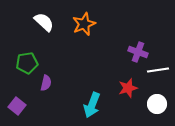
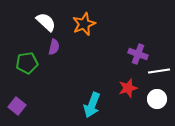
white semicircle: moved 2 px right
purple cross: moved 2 px down
white line: moved 1 px right, 1 px down
purple semicircle: moved 8 px right, 36 px up
white circle: moved 5 px up
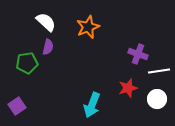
orange star: moved 4 px right, 3 px down
purple semicircle: moved 6 px left
purple square: rotated 18 degrees clockwise
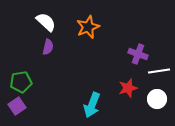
green pentagon: moved 6 px left, 19 px down
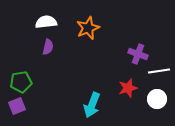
white semicircle: rotated 50 degrees counterclockwise
orange star: moved 1 px down
purple square: rotated 12 degrees clockwise
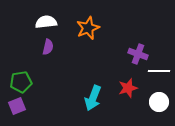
white line: rotated 10 degrees clockwise
white circle: moved 2 px right, 3 px down
cyan arrow: moved 1 px right, 7 px up
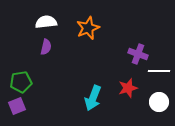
purple semicircle: moved 2 px left
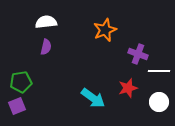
orange star: moved 17 px right, 2 px down
cyan arrow: rotated 75 degrees counterclockwise
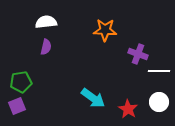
orange star: rotated 25 degrees clockwise
red star: moved 21 px down; rotated 24 degrees counterclockwise
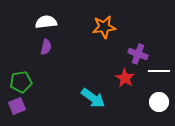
orange star: moved 1 px left, 3 px up; rotated 10 degrees counterclockwise
red star: moved 3 px left, 31 px up
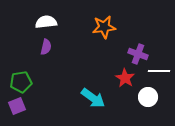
white circle: moved 11 px left, 5 px up
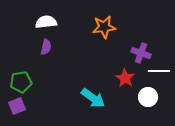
purple cross: moved 3 px right, 1 px up
